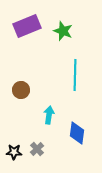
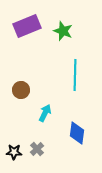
cyan arrow: moved 4 px left, 2 px up; rotated 18 degrees clockwise
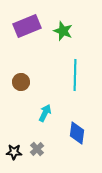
brown circle: moved 8 px up
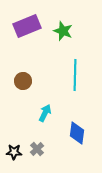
brown circle: moved 2 px right, 1 px up
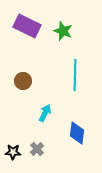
purple rectangle: rotated 48 degrees clockwise
black star: moved 1 px left
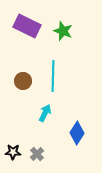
cyan line: moved 22 px left, 1 px down
blue diamond: rotated 25 degrees clockwise
gray cross: moved 5 px down
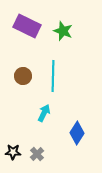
brown circle: moved 5 px up
cyan arrow: moved 1 px left
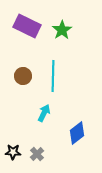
green star: moved 1 px left, 1 px up; rotated 18 degrees clockwise
blue diamond: rotated 20 degrees clockwise
